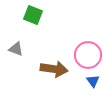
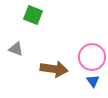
pink circle: moved 4 px right, 2 px down
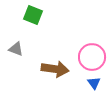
brown arrow: moved 1 px right
blue triangle: moved 1 px right, 2 px down
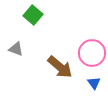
green square: rotated 18 degrees clockwise
pink circle: moved 4 px up
brown arrow: moved 5 px right, 2 px up; rotated 32 degrees clockwise
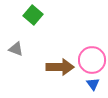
pink circle: moved 7 px down
brown arrow: rotated 40 degrees counterclockwise
blue triangle: moved 1 px left, 1 px down
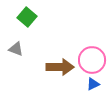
green square: moved 6 px left, 2 px down
blue triangle: rotated 40 degrees clockwise
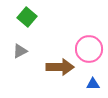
gray triangle: moved 4 px right, 2 px down; rotated 49 degrees counterclockwise
pink circle: moved 3 px left, 11 px up
blue triangle: rotated 24 degrees clockwise
